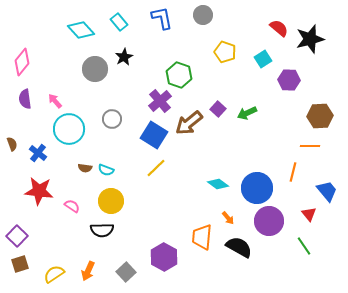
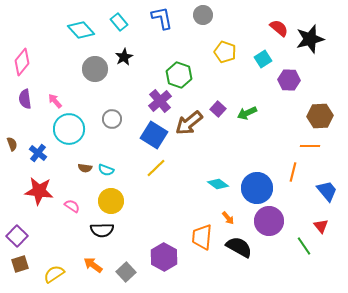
red triangle at (309, 214): moved 12 px right, 12 px down
orange arrow at (88, 271): moved 5 px right, 6 px up; rotated 102 degrees clockwise
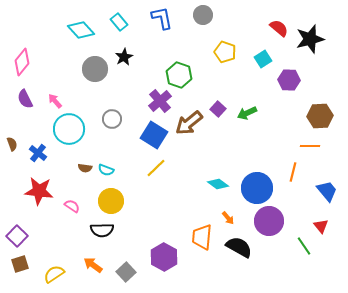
purple semicircle at (25, 99): rotated 18 degrees counterclockwise
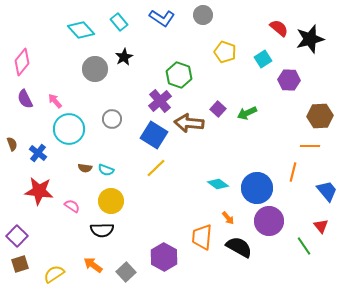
blue L-shape at (162, 18): rotated 135 degrees clockwise
brown arrow at (189, 123): rotated 44 degrees clockwise
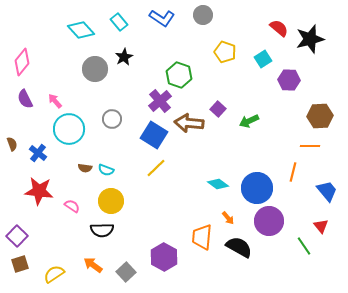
green arrow at (247, 113): moved 2 px right, 8 px down
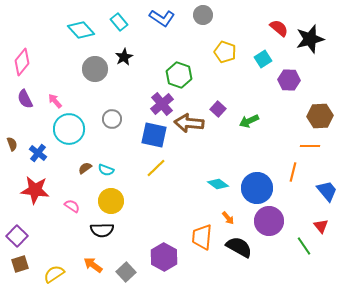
purple cross at (160, 101): moved 2 px right, 3 px down
blue square at (154, 135): rotated 20 degrees counterclockwise
brown semicircle at (85, 168): rotated 136 degrees clockwise
red star at (39, 191): moved 4 px left, 1 px up
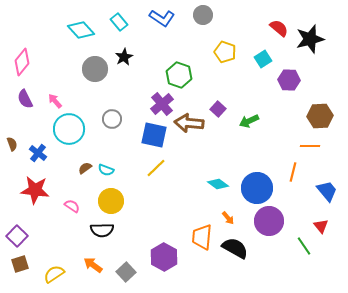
black semicircle at (239, 247): moved 4 px left, 1 px down
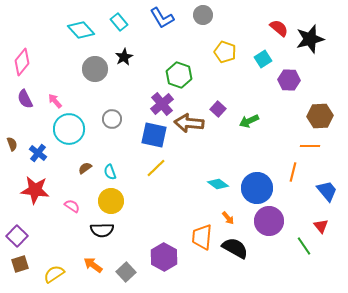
blue L-shape at (162, 18): rotated 25 degrees clockwise
cyan semicircle at (106, 170): moved 4 px right, 2 px down; rotated 49 degrees clockwise
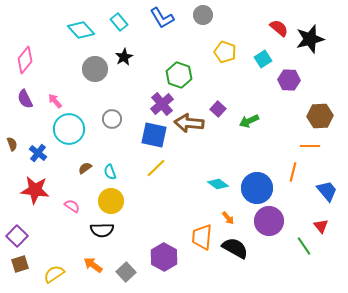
pink diamond at (22, 62): moved 3 px right, 2 px up
